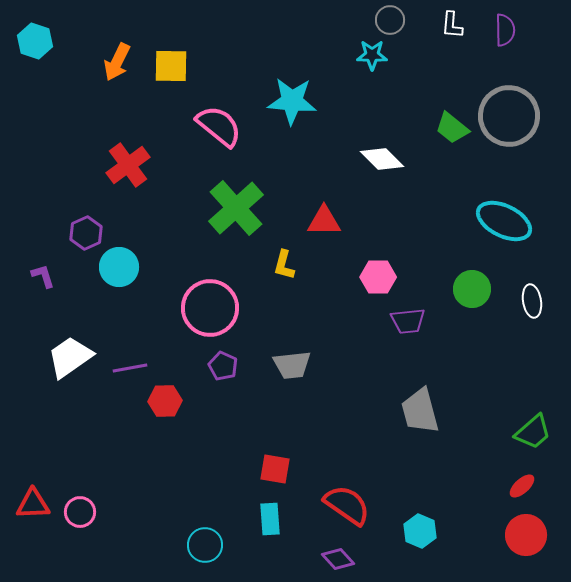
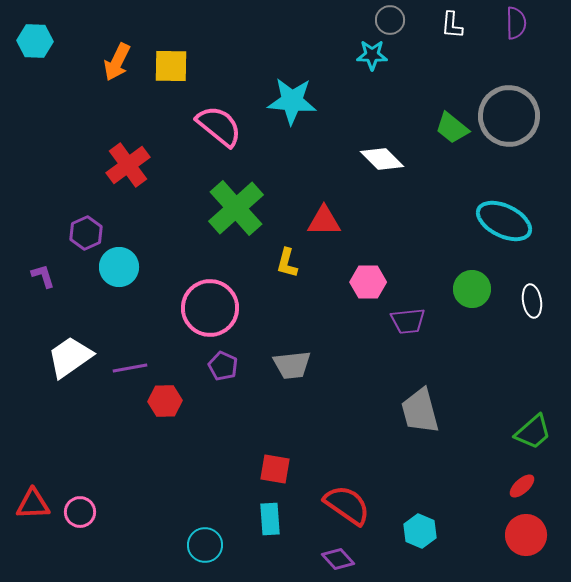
purple semicircle at (505, 30): moved 11 px right, 7 px up
cyan hexagon at (35, 41): rotated 16 degrees counterclockwise
yellow L-shape at (284, 265): moved 3 px right, 2 px up
pink hexagon at (378, 277): moved 10 px left, 5 px down
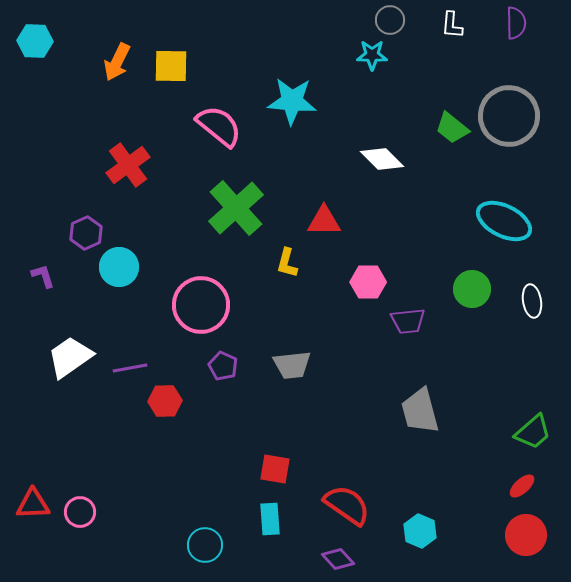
pink circle at (210, 308): moved 9 px left, 3 px up
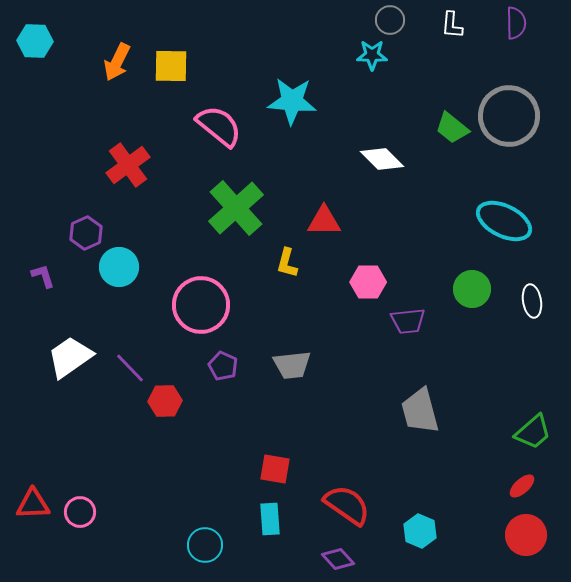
purple line at (130, 368): rotated 56 degrees clockwise
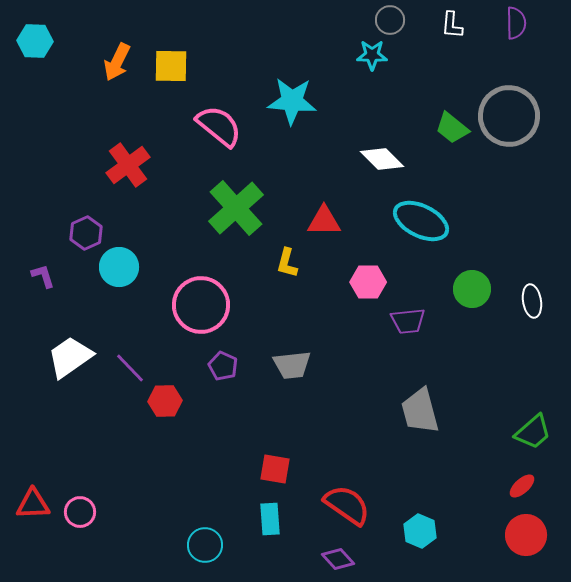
cyan ellipse at (504, 221): moved 83 px left
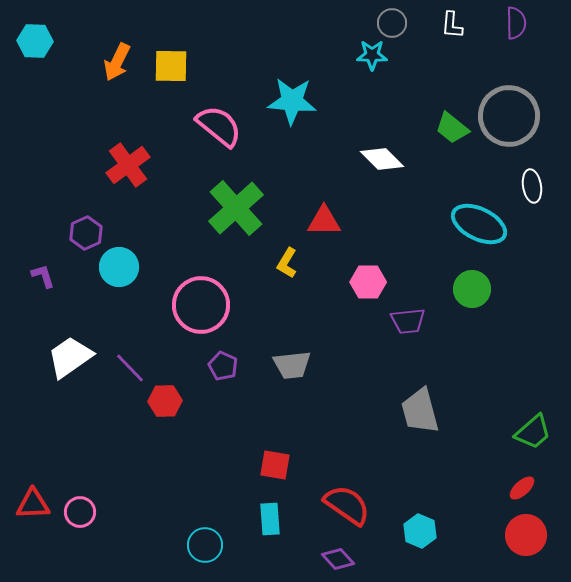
gray circle at (390, 20): moved 2 px right, 3 px down
cyan ellipse at (421, 221): moved 58 px right, 3 px down
yellow L-shape at (287, 263): rotated 16 degrees clockwise
white ellipse at (532, 301): moved 115 px up
red square at (275, 469): moved 4 px up
red ellipse at (522, 486): moved 2 px down
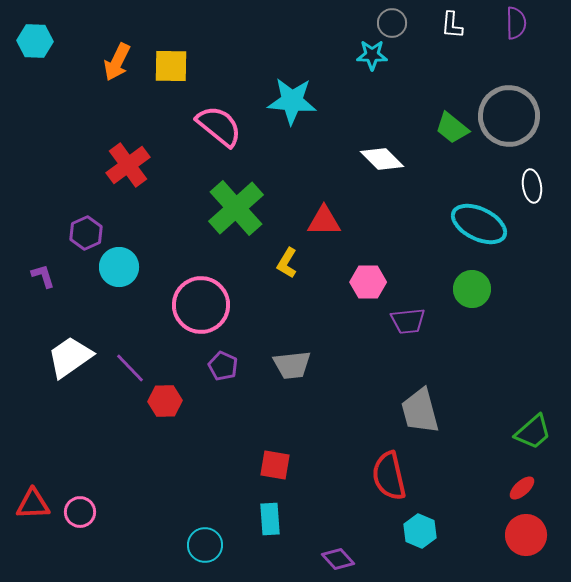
red semicircle at (347, 505): moved 42 px right, 29 px up; rotated 138 degrees counterclockwise
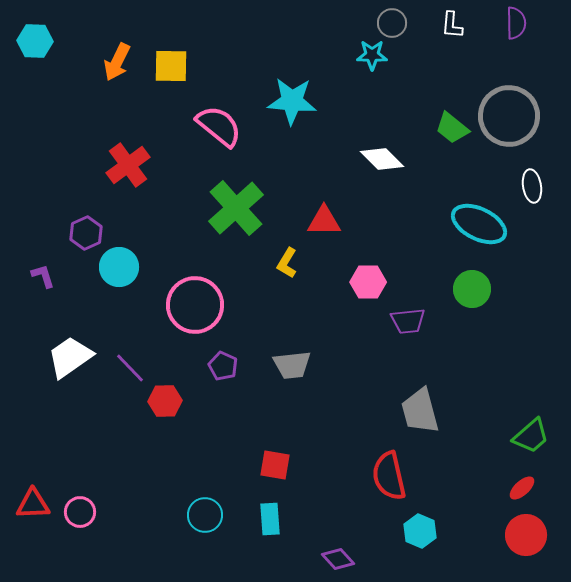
pink circle at (201, 305): moved 6 px left
green trapezoid at (533, 432): moved 2 px left, 4 px down
cyan circle at (205, 545): moved 30 px up
